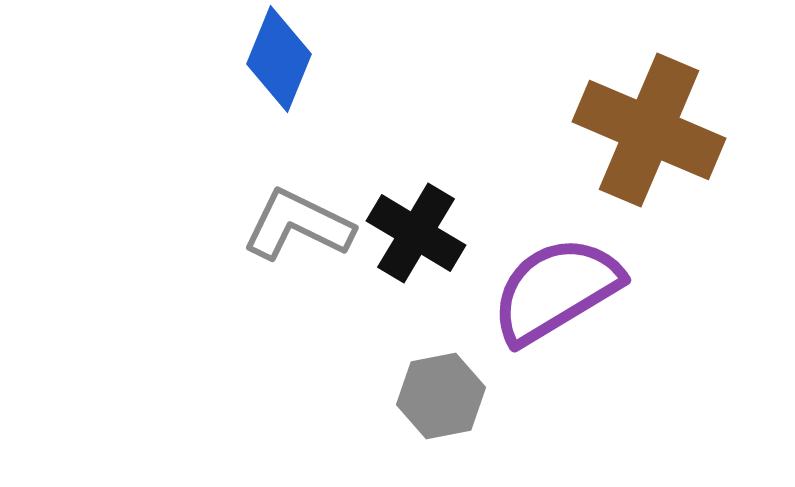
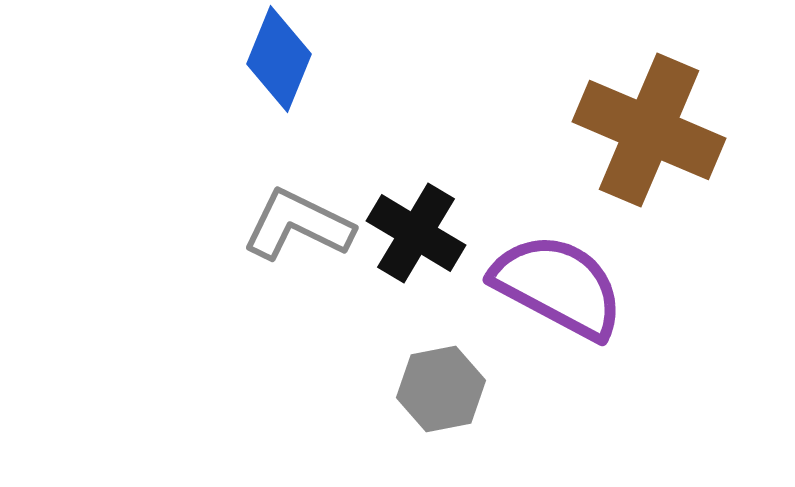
purple semicircle: moved 2 px right, 4 px up; rotated 59 degrees clockwise
gray hexagon: moved 7 px up
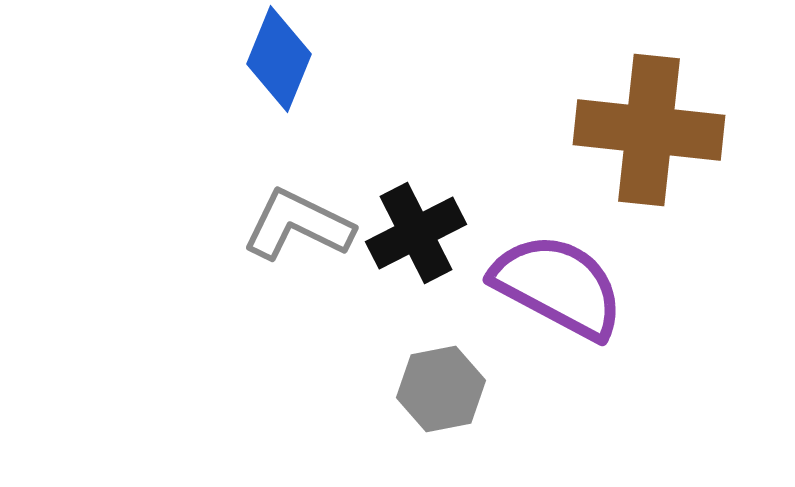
brown cross: rotated 17 degrees counterclockwise
black cross: rotated 32 degrees clockwise
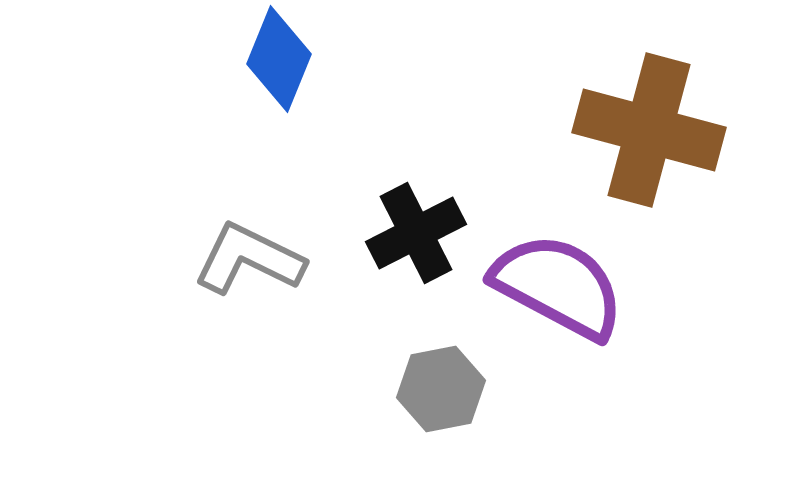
brown cross: rotated 9 degrees clockwise
gray L-shape: moved 49 px left, 34 px down
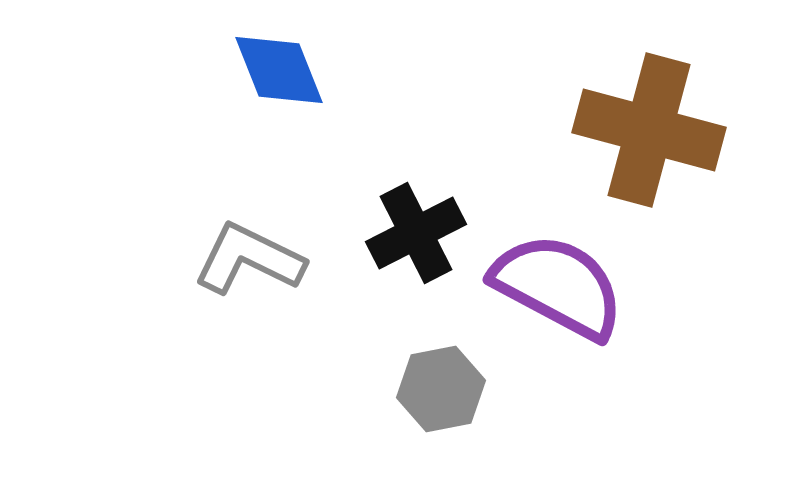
blue diamond: moved 11 px down; rotated 44 degrees counterclockwise
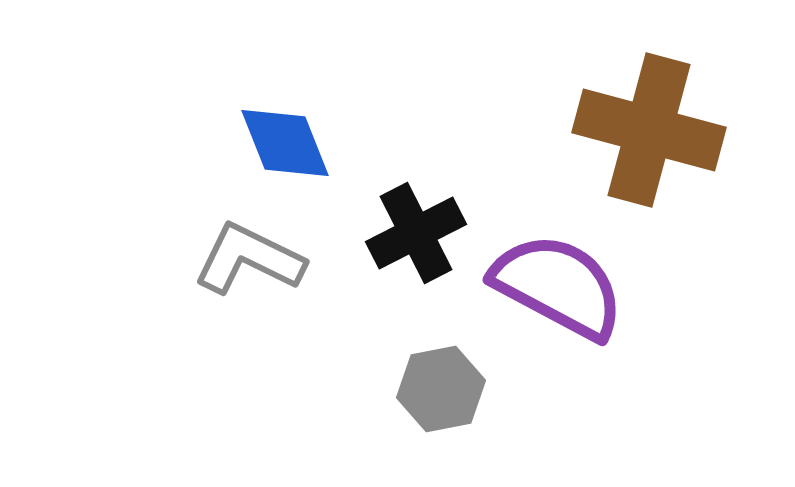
blue diamond: moved 6 px right, 73 px down
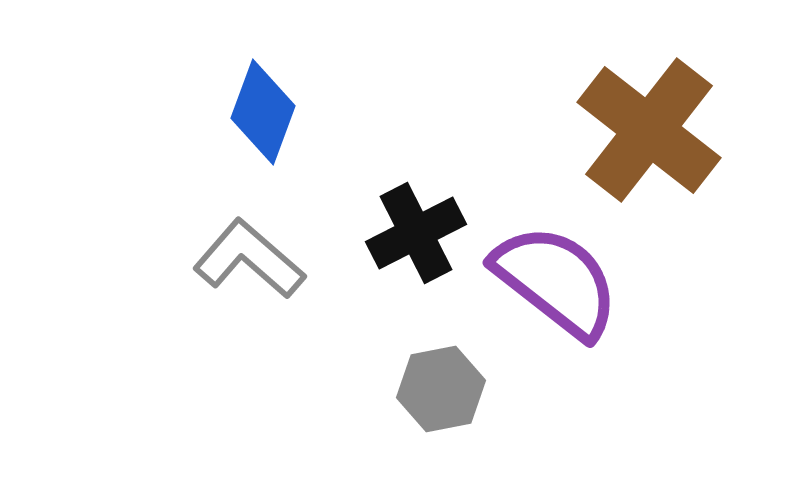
brown cross: rotated 23 degrees clockwise
blue diamond: moved 22 px left, 31 px up; rotated 42 degrees clockwise
gray L-shape: rotated 15 degrees clockwise
purple semicircle: moved 2 px left, 5 px up; rotated 10 degrees clockwise
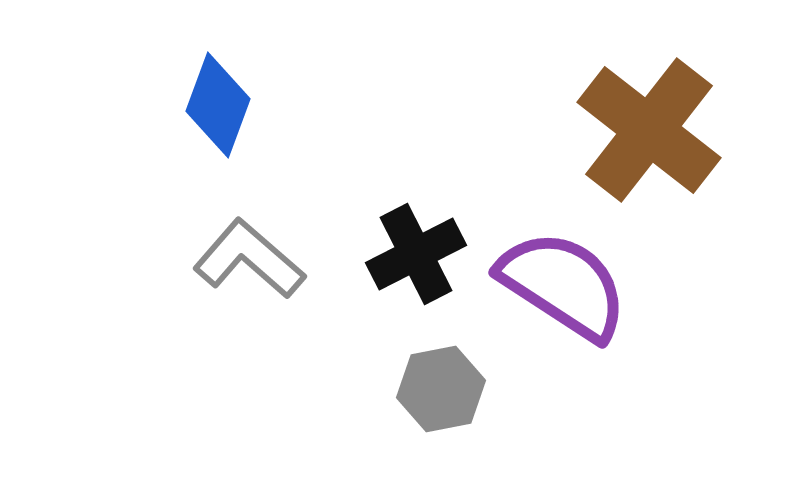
blue diamond: moved 45 px left, 7 px up
black cross: moved 21 px down
purple semicircle: moved 7 px right, 4 px down; rotated 5 degrees counterclockwise
